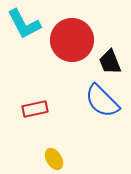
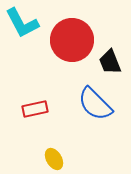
cyan L-shape: moved 2 px left, 1 px up
blue semicircle: moved 7 px left, 3 px down
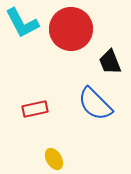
red circle: moved 1 px left, 11 px up
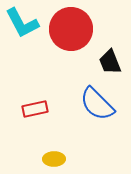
blue semicircle: moved 2 px right
yellow ellipse: rotated 60 degrees counterclockwise
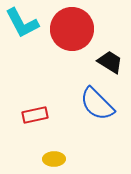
red circle: moved 1 px right
black trapezoid: rotated 144 degrees clockwise
red rectangle: moved 6 px down
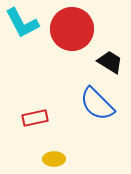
red rectangle: moved 3 px down
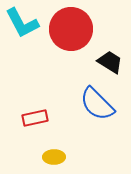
red circle: moved 1 px left
yellow ellipse: moved 2 px up
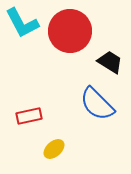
red circle: moved 1 px left, 2 px down
red rectangle: moved 6 px left, 2 px up
yellow ellipse: moved 8 px up; rotated 40 degrees counterclockwise
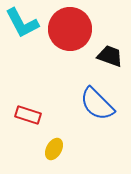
red circle: moved 2 px up
black trapezoid: moved 6 px up; rotated 12 degrees counterclockwise
red rectangle: moved 1 px left, 1 px up; rotated 30 degrees clockwise
yellow ellipse: rotated 20 degrees counterclockwise
